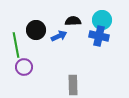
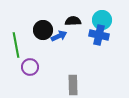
black circle: moved 7 px right
blue cross: moved 1 px up
purple circle: moved 6 px right
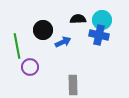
black semicircle: moved 5 px right, 2 px up
blue arrow: moved 4 px right, 6 px down
green line: moved 1 px right, 1 px down
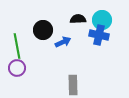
purple circle: moved 13 px left, 1 px down
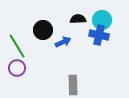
green line: rotated 20 degrees counterclockwise
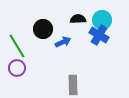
black circle: moved 1 px up
blue cross: rotated 18 degrees clockwise
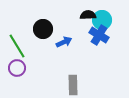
black semicircle: moved 10 px right, 4 px up
blue arrow: moved 1 px right
